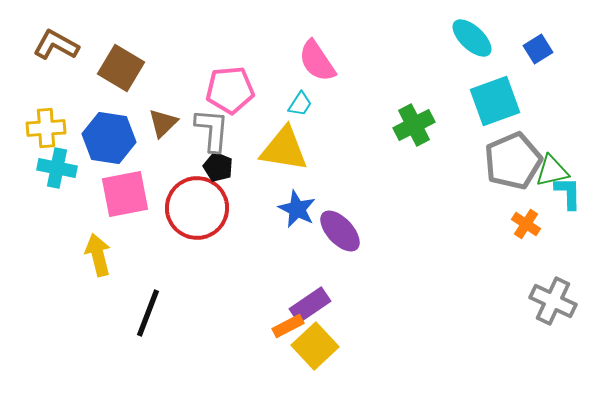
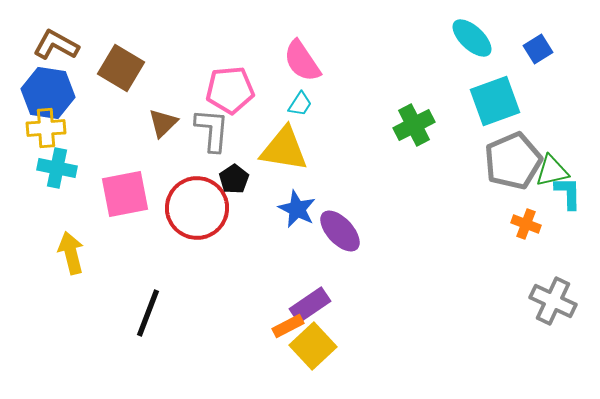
pink semicircle: moved 15 px left
blue hexagon: moved 61 px left, 45 px up
black pentagon: moved 16 px right, 12 px down; rotated 16 degrees clockwise
orange cross: rotated 12 degrees counterclockwise
yellow arrow: moved 27 px left, 2 px up
yellow square: moved 2 px left
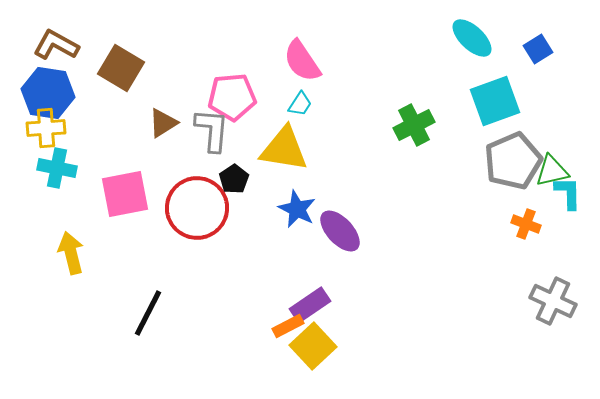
pink pentagon: moved 2 px right, 7 px down
brown triangle: rotated 12 degrees clockwise
black line: rotated 6 degrees clockwise
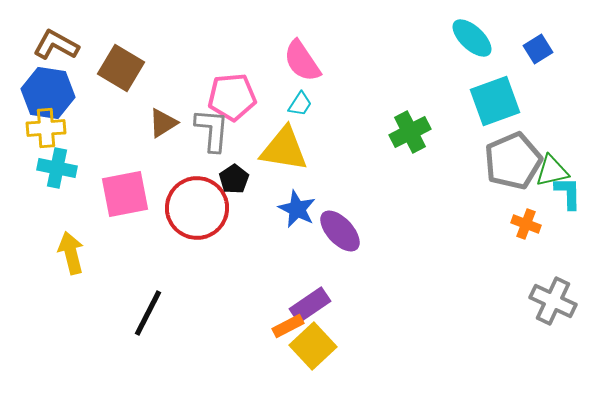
green cross: moved 4 px left, 7 px down
